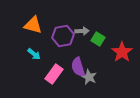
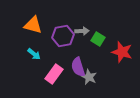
red star: rotated 20 degrees counterclockwise
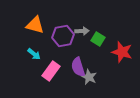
orange triangle: moved 2 px right
pink rectangle: moved 3 px left, 3 px up
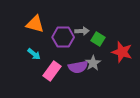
orange triangle: moved 1 px up
purple hexagon: moved 1 px down; rotated 10 degrees clockwise
purple semicircle: rotated 84 degrees counterclockwise
pink rectangle: moved 1 px right
gray star: moved 4 px right, 14 px up; rotated 14 degrees clockwise
